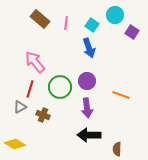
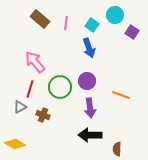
purple arrow: moved 3 px right
black arrow: moved 1 px right
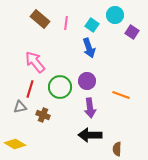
gray triangle: rotated 16 degrees clockwise
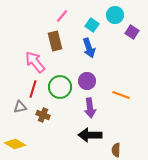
brown rectangle: moved 15 px right, 22 px down; rotated 36 degrees clockwise
pink line: moved 4 px left, 7 px up; rotated 32 degrees clockwise
red line: moved 3 px right
brown semicircle: moved 1 px left, 1 px down
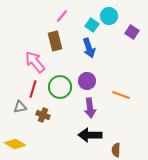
cyan circle: moved 6 px left, 1 px down
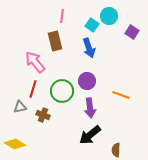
pink line: rotated 32 degrees counterclockwise
green circle: moved 2 px right, 4 px down
black arrow: rotated 40 degrees counterclockwise
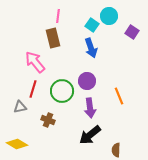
pink line: moved 4 px left
brown rectangle: moved 2 px left, 3 px up
blue arrow: moved 2 px right
orange line: moved 2 px left, 1 px down; rotated 48 degrees clockwise
brown cross: moved 5 px right, 5 px down
yellow diamond: moved 2 px right
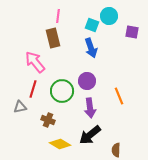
cyan square: rotated 16 degrees counterclockwise
purple square: rotated 24 degrees counterclockwise
yellow diamond: moved 43 px right
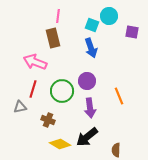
pink arrow: rotated 30 degrees counterclockwise
black arrow: moved 3 px left, 2 px down
